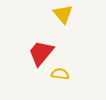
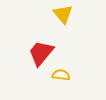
yellow semicircle: moved 1 px right, 1 px down
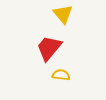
red trapezoid: moved 8 px right, 5 px up
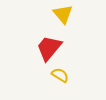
yellow semicircle: moved 1 px left; rotated 24 degrees clockwise
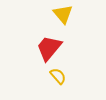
yellow semicircle: moved 2 px left, 1 px down; rotated 18 degrees clockwise
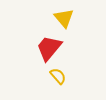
yellow triangle: moved 1 px right, 4 px down
